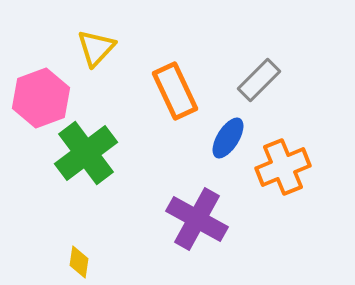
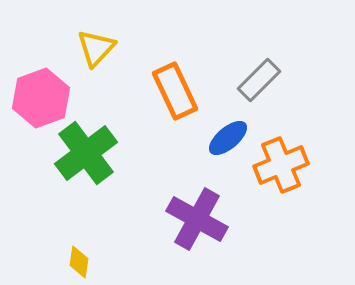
blue ellipse: rotated 18 degrees clockwise
orange cross: moved 2 px left, 2 px up
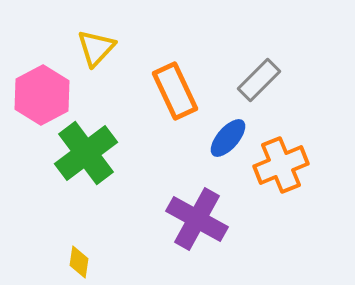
pink hexagon: moved 1 px right, 3 px up; rotated 8 degrees counterclockwise
blue ellipse: rotated 9 degrees counterclockwise
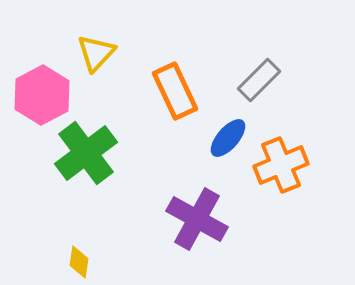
yellow triangle: moved 5 px down
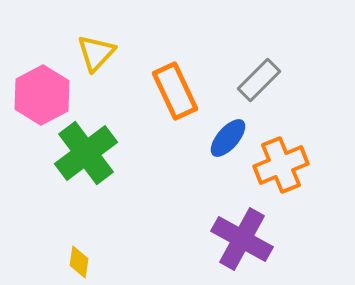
purple cross: moved 45 px right, 20 px down
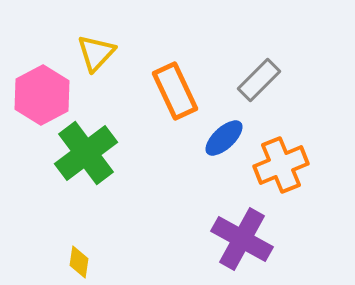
blue ellipse: moved 4 px left; rotated 6 degrees clockwise
